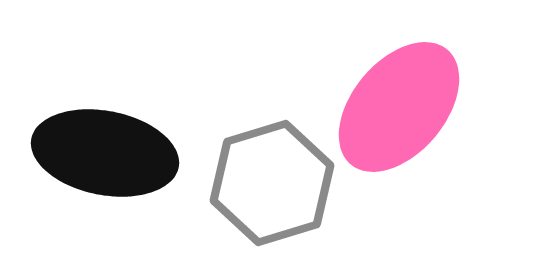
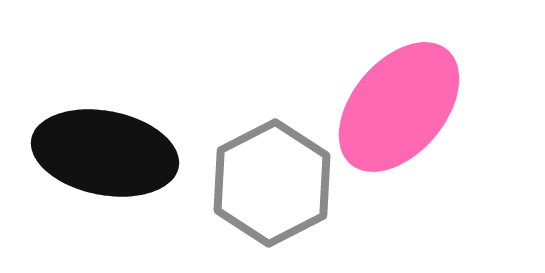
gray hexagon: rotated 10 degrees counterclockwise
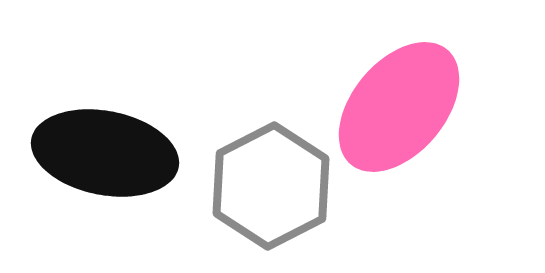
gray hexagon: moved 1 px left, 3 px down
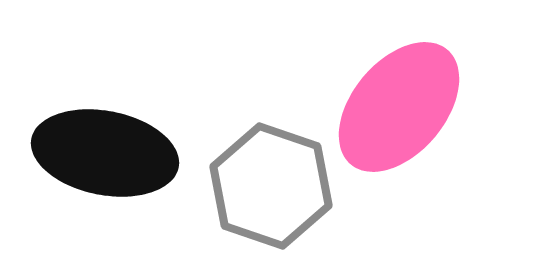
gray hexagon: rotated 14 degrees counterclockwise
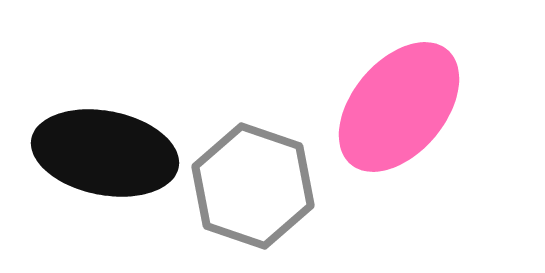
gray hexagon: moved 18 px left
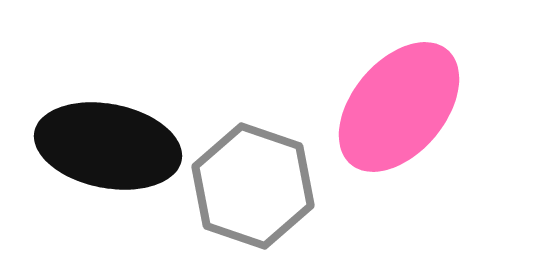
black ellipse: moved 3 px right, 7 px up
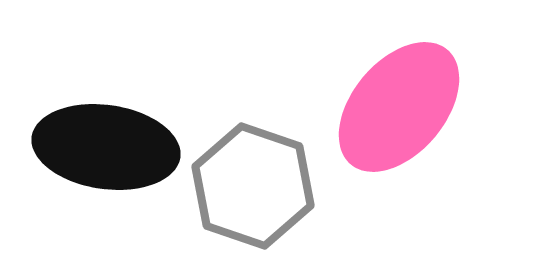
black ellipse: moved 2 px left, 1 px down; rotated 3 degrees counterclockwise
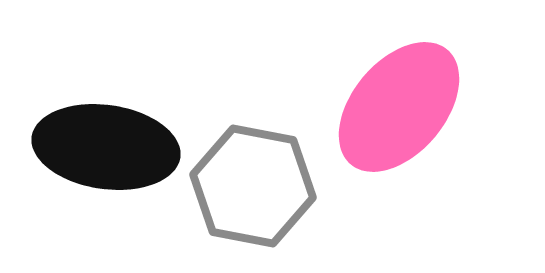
gray hexagon: rotated 8 degrees counterclockwise
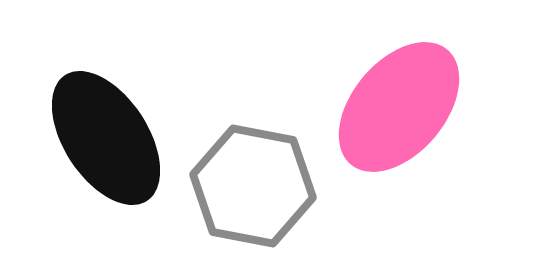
black ellipse: moved 9 px up; rotated 49 degrees clockwise
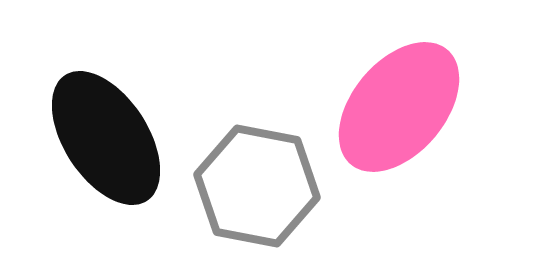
gray hexagon: moved 4 px right
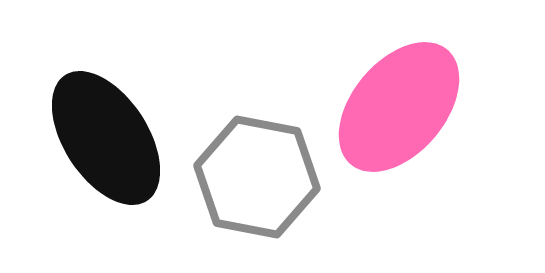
gray hexagon: moved 9 px up
